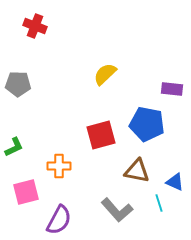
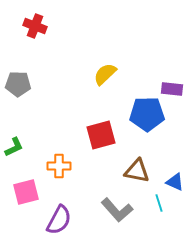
blue pentagon: moved 10 px up; rotated 12 degrees counterclockwise
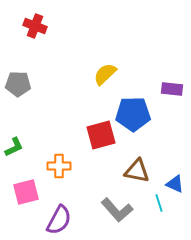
blue pentagon: moved 14 px left
blue triangle: moved 2 px down
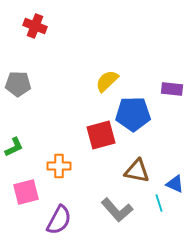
yellow semicircle: moved 2 px right, 7 px down
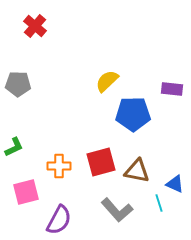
red cross: rotated 20 degrees clockwise
red square: moved 27 px down
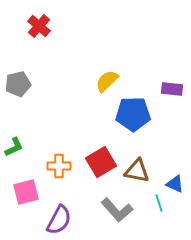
red cross: moved 4 px right
gray pentagon: rotated 15 degrees counterclockwise
red square: rotated 16 degrees counterclockwise
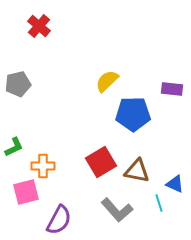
orange cross: moved 16 px left
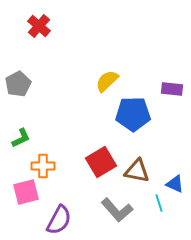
gray pentagon: rotated 15 degrees counterclockwise
green L-shape: moved 7 px right, 9 px up
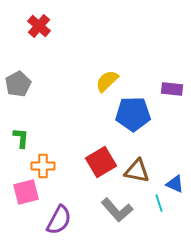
green L-shape: rotated 60 degrees counterclockwise
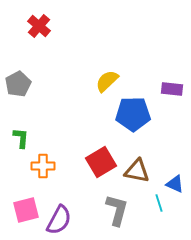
pink square: moved 18 px down
gray L-shape: rotated 124 degrees counterclockwise
